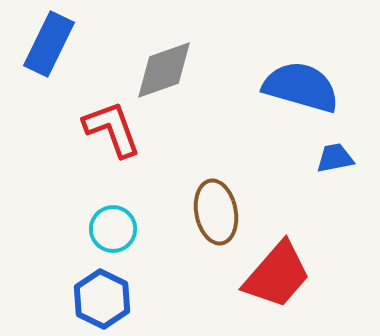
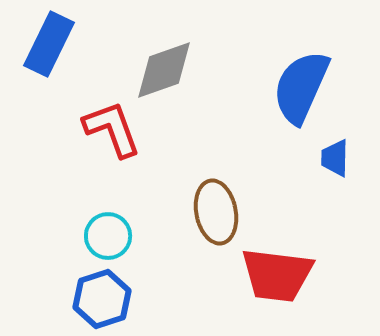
blue semicircle: rotated 82 degrees counterclockwise
blue trapezoid: rotated 78 degrees counterclockwise
cyan circle: moved 5 px left, 7 px down
red trapezoid: rotated 56 degrees clockwise
blue hexagon: rotated 16 degrees clockwise
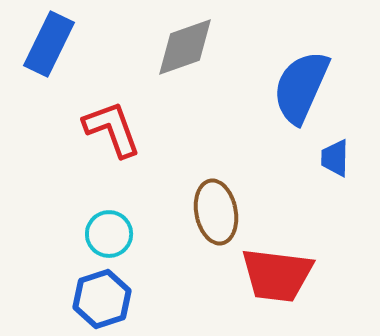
gray diamond: moved 21 px right, 23 px up
cyan circle: moved 1 px right, 2 px up
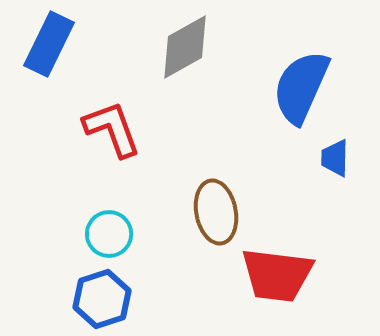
gray diamond: rotated 10 degrees counterclockwise
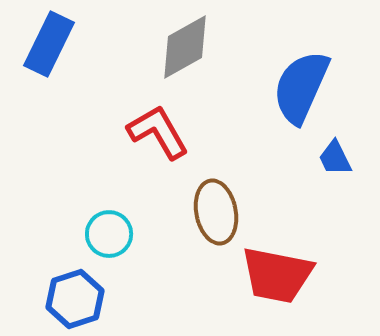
red L-shape: moved 46 px right, 3 px down; rotated 10 degrees counterclockwise
blue trapezoid: rotated 27 degrees counterclockwise
red trapezoid: rotated 4 degrees clockwise
blue hexagon: moved 27 px left
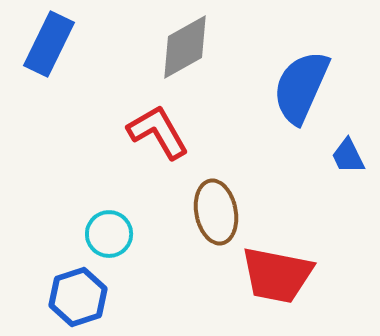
blue trapezoid: moved 13 px right, 2 px up
blue hexagon: moved 3 px right, 2 px up
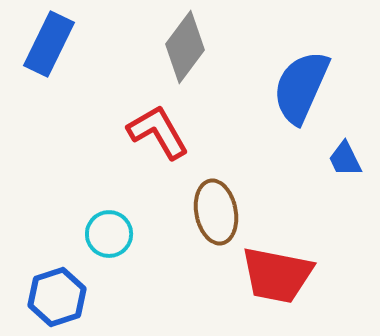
gray diamond: rotated 24 degrees counterclockwise
blue trapezoid: moved 3 px left, 3 px down
blue hexagon: moved 21 px left
